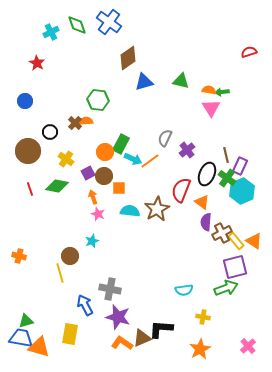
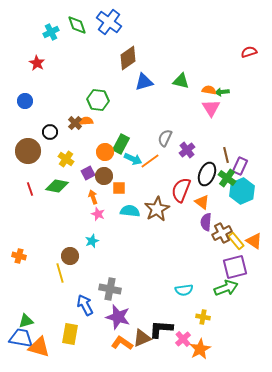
pink cross at (248, 346): moved 65 px left, 7 px up
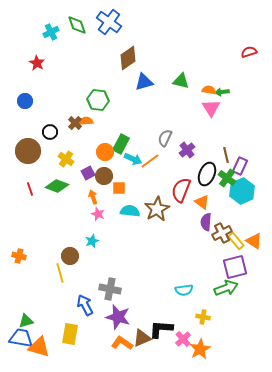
green diamond at (57, 186): rotated 10 degrees clockwise
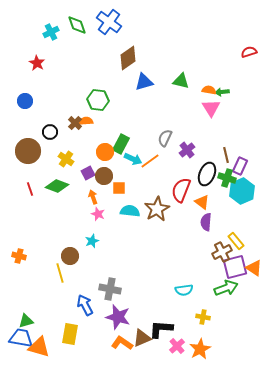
green cross at (227, 178): rotated 18 degrees counterclockwise
brown cross at (222, 233): moved 19 px down
orange triangle at (254, 241): moved 27 px down
pink cross at (183, 339): moved 6 px left, 7 px down
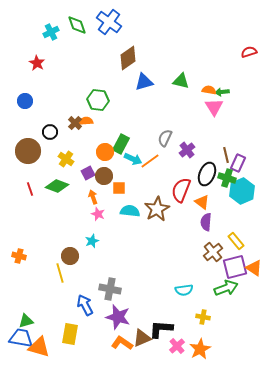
pink triangle at (211, 108): moved 3 px right, 1 px up
purple rectangle at (240, 166): moved 2 px left, 3 px up
brown cross at (222, 252): moved 9 px left; rotated 12 degrees counterclockwise
